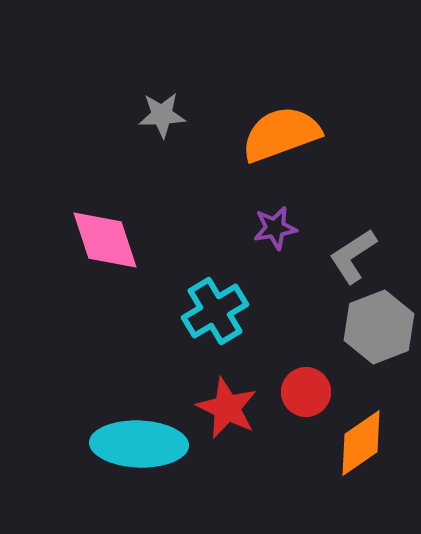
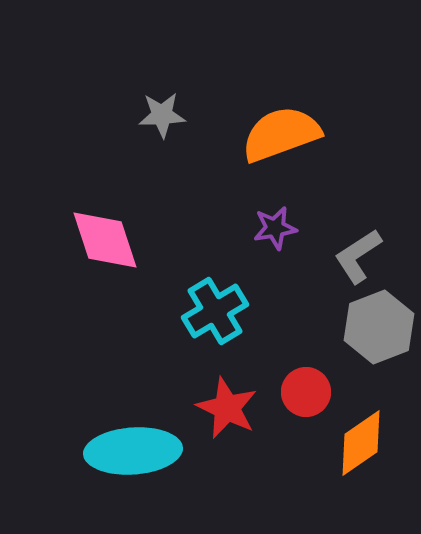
gray L-shape: moved 5 px right
cyan ellipse: moved 6 px left, 7 px down; rotated 6 degrees counterclockwise
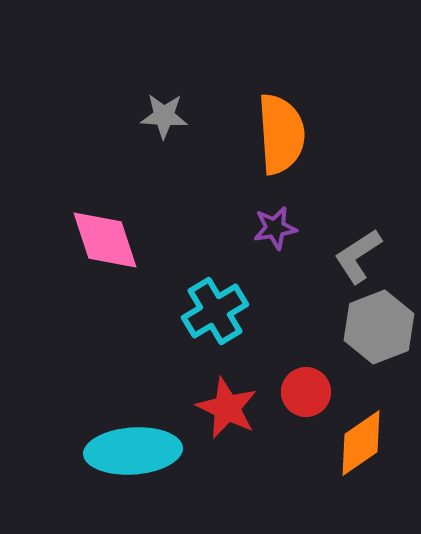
gray star: moved 2 px right, 1 px down; rotated 6 degrees clockwise
orange semicircle: rotated 106 degrees clockwise
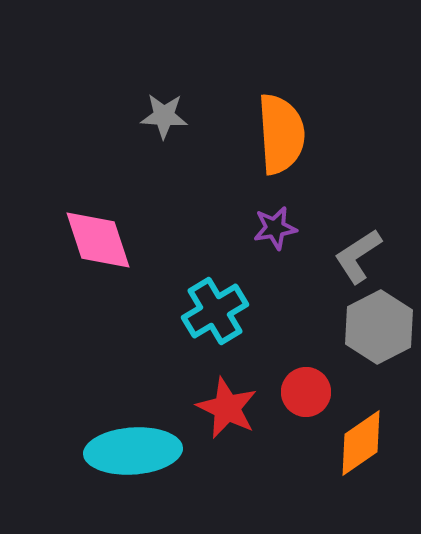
pink diamond: moved 7 px left
gray hexagon: rotated 6 degrees counterclockwise
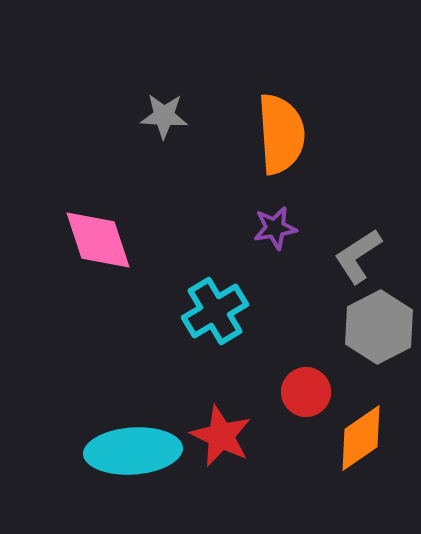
red star: moved 6 px left, 28 px down
orange diamond: moved 5 px up
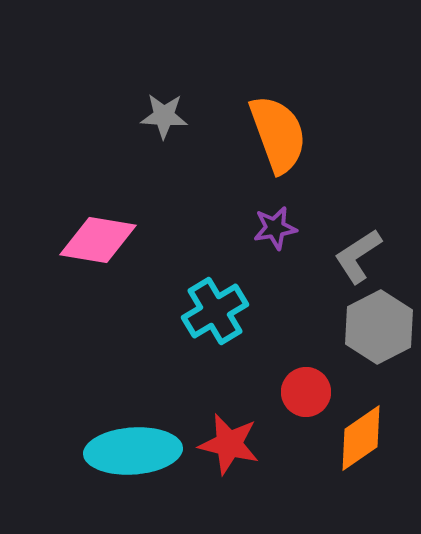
orange semicircle: moved 3 px left; rotated 16 degrees counterclockwise
pink diamond: rotated 62 degrees counterclockwise
red star: moved 8 px right, 8 px down; rotated 12 degrees counterclockwise
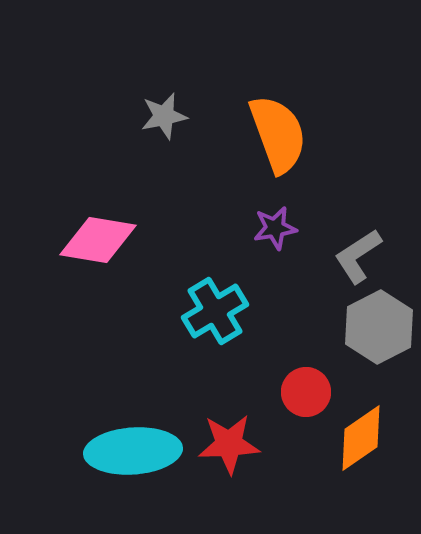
gray star: rotated 15 degrees counterclockwise
red star: rotated 16 degrees counterclockwise
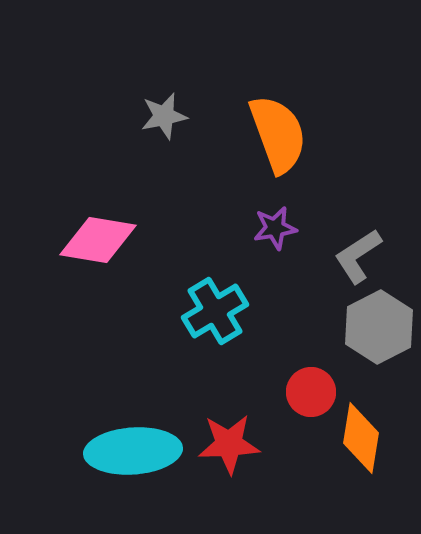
red circle: moved 5 px right
orange diamond: rotated 46 degrees counterclockwise
